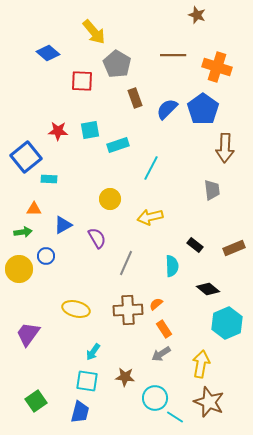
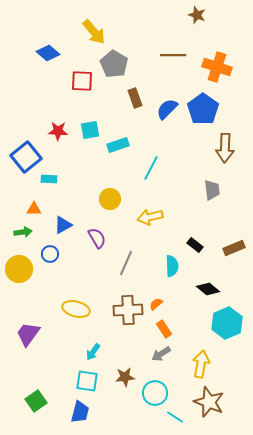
gray pentagon at (117, 64): moved 3 px left
blue circle at (46, 256): moved 4 px right, 2 px up
brown star at (125, 377): rotated 12 degrees counterclockwise
cyan circle at (155, 398): moved 5 px up
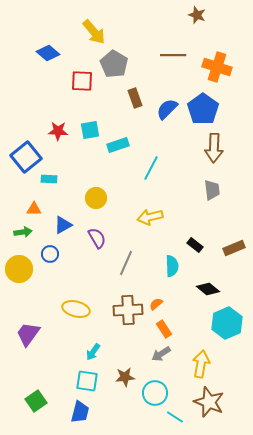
brown arrow at (225, 148): moved 11 px left
yellow circle at (110, 199): moved 14 px left, 1 px up
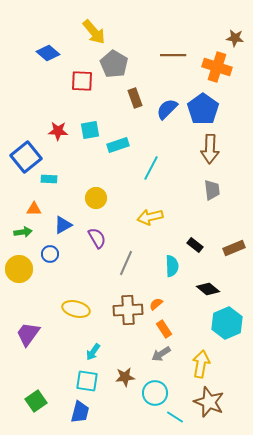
brown star at (197, 15): moved 38 px right, 23 px down; rotated 12 degrees counterclockwise
brown arrow at (214, 148): moved 4 px left, 1 px down
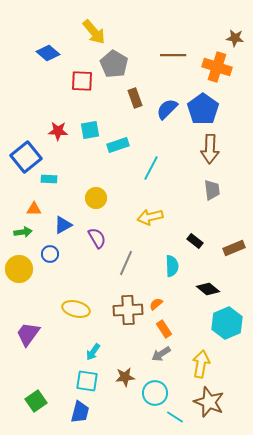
black rectangle at (195, 245): moved 4 px up
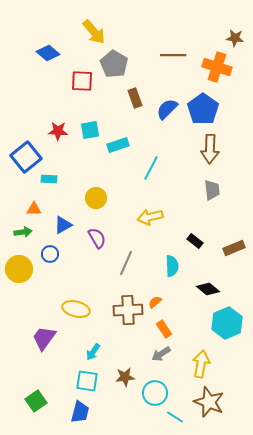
orange semicircle at (156, 304): moved 1 px left, 2 px up
purple trapezoid at (28, 334): moved 16 px right, 4 px down
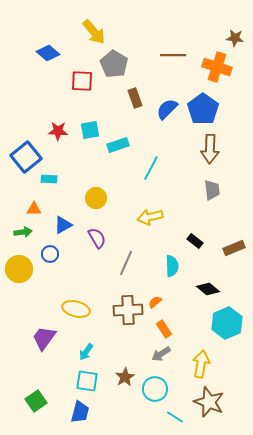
cyan arrow at (93, 352): moved 7 px left
brown star at (125, 377): rotated 24 degrees counterclockwise
cyan circle at (155, 393): moved 4 px up
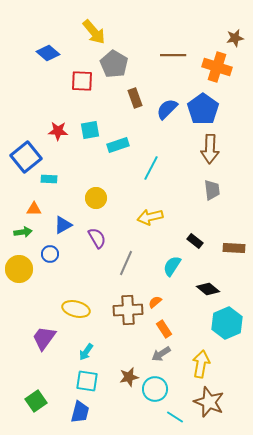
brown star at (235, 38): rotated 18 degrees counterclockwise
brown rectangle at (234, 248): rotated 25 degrees clockwise
cyan semicircle at (172, 266): rotated 145 degrees counterclockwise
brown star at (125, 377): moved 4 px right; rotated 18 degrees clockwise
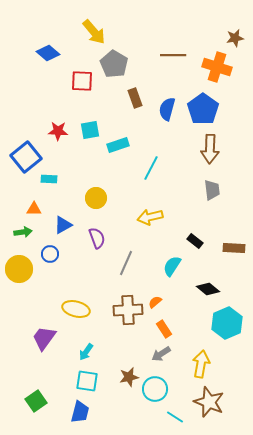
blue semicircle at (167, 109): rotated 30 degrees counterclockwise
purple semicircle at (97, 238): rotated 10 degrees clockwise
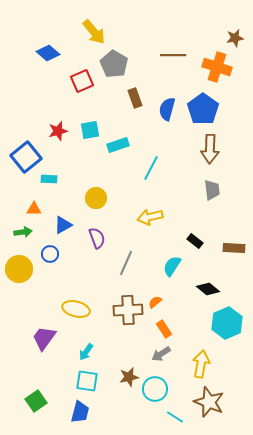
red square at (82, 81): rotated 25 degrees counterclockwise
red star at (58, 131): rotated 18 degrees counterclockwise
